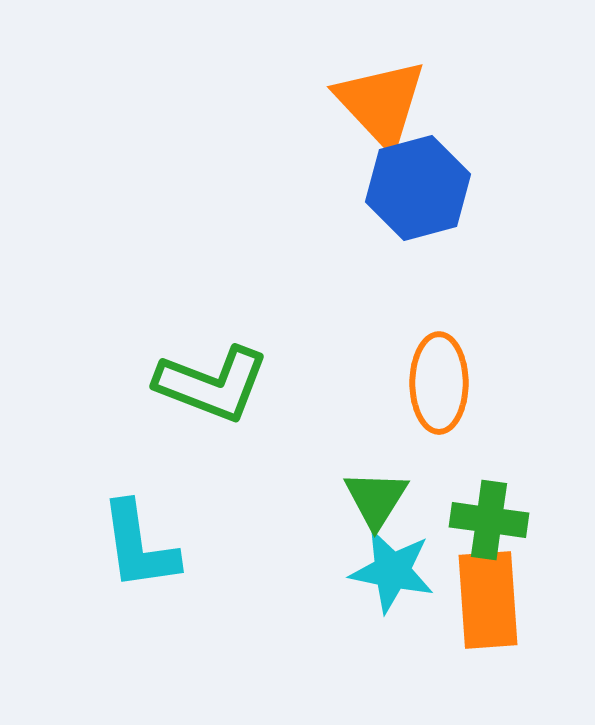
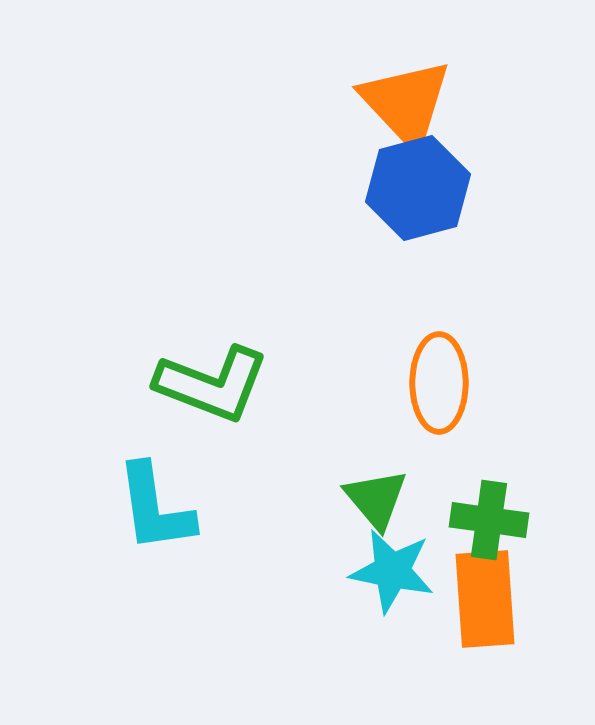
orange triangle: moved 25 px right
green triangle: rotated 12 degrees counterclockwise
cyan L-shape: moved 16 px right, 38 px up
orange rectangle: moved 3 px left, 1 px up
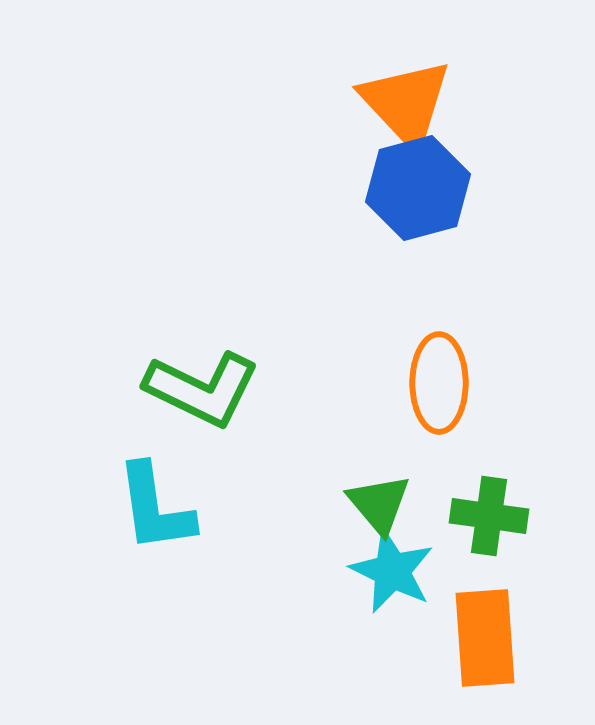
green L-shape: moved 10 px left, 5 px down; rotated 5 degrees clockwise
green triangle: moved 3 px right, 5 px down
green cross: moved 4 px up
cyan star: rotated 14 degrees clockwise
orange rectangle: moved 39 px down
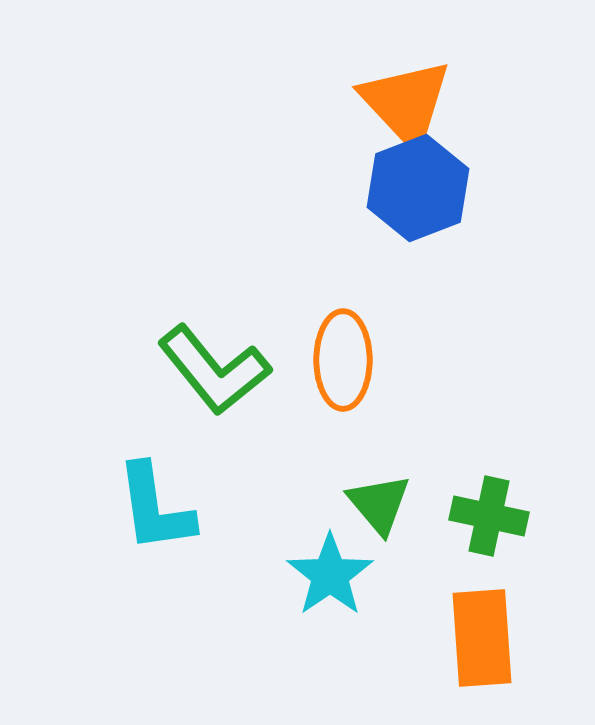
blue hexagon: rotated 6 degrees counterclockwise
orange ellipse: moved 96 px left, 23 px up
green L-shape: moved 12 px right, 19 px up; rotated 25 degrees clockwise
green cross: rotated 4 degrees clockwise
cyan star: moved 62 px left, 4 px down; rotated 12 degrees clockwise
orange rectangle: moved 3 px left
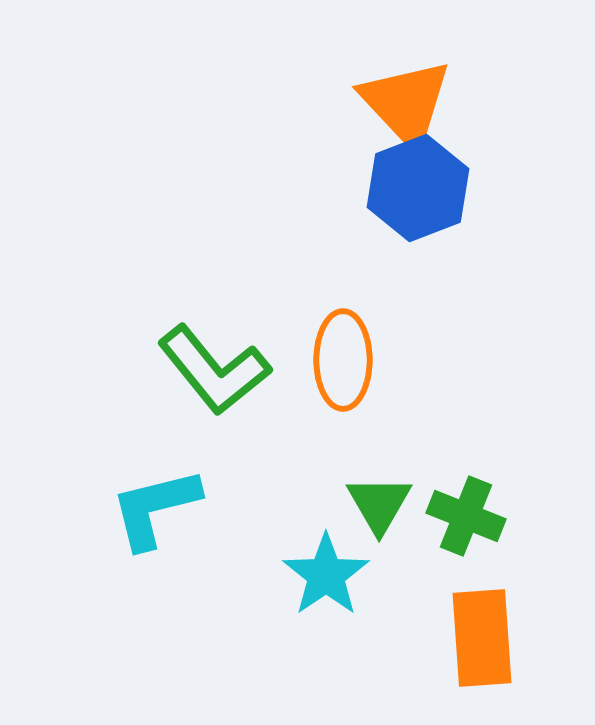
green triangle: rotated 10 degrees clockwise
cyan L-shape: rotated 84 degrees clockwise
green cross: moved 23 px left; rotated 10 degrees clockwise
cyan star: moved 4 px left
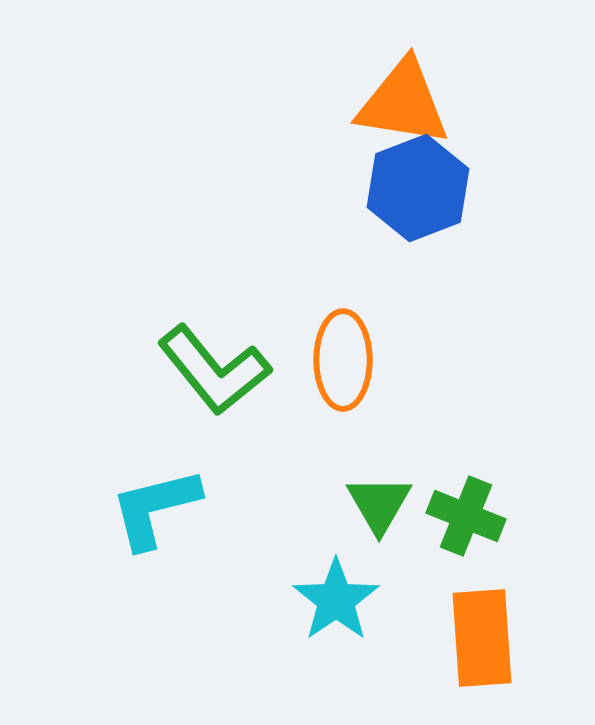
orange triangle: moved 3 px left; rotated 38 degrees counterclockwise
cyan star: moved 10 px right, 25 px down
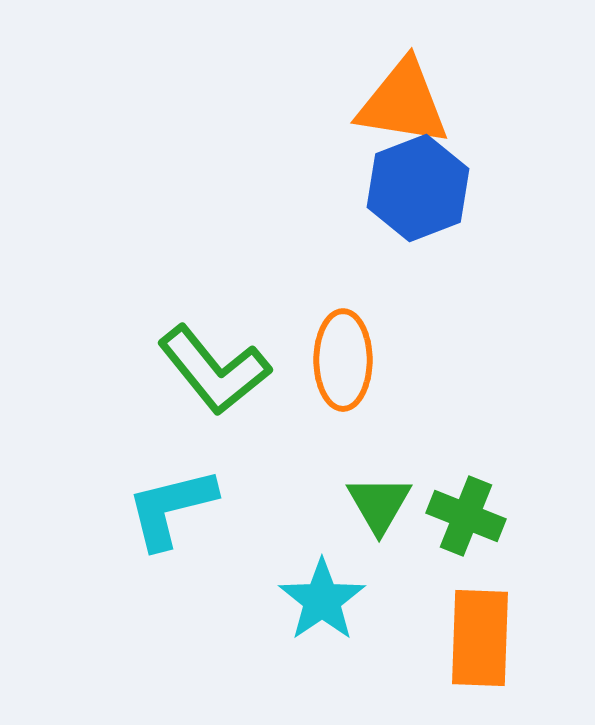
cyan L-shape: moved 16 px right
cyan star: moved 14 px left
orange rectangle: moved 2 px left; rotated 6 degrees clockwise
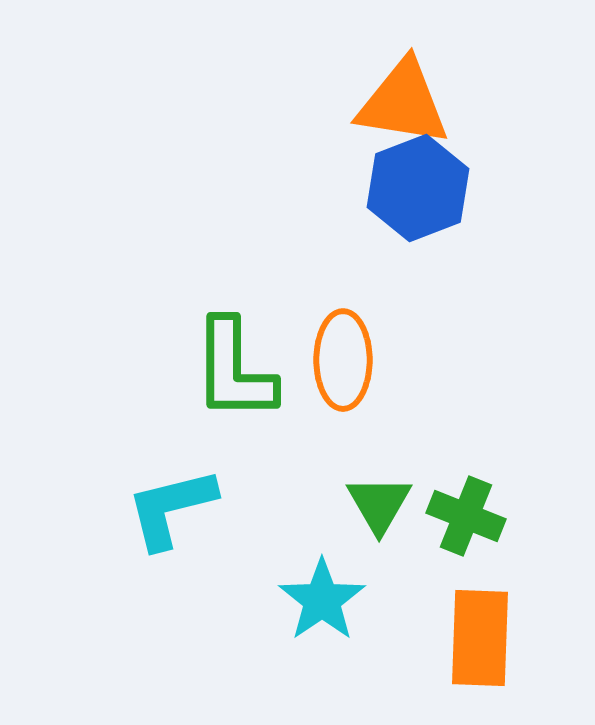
green L-shape: moved 20 px right; rotated 39 degrees clockwise
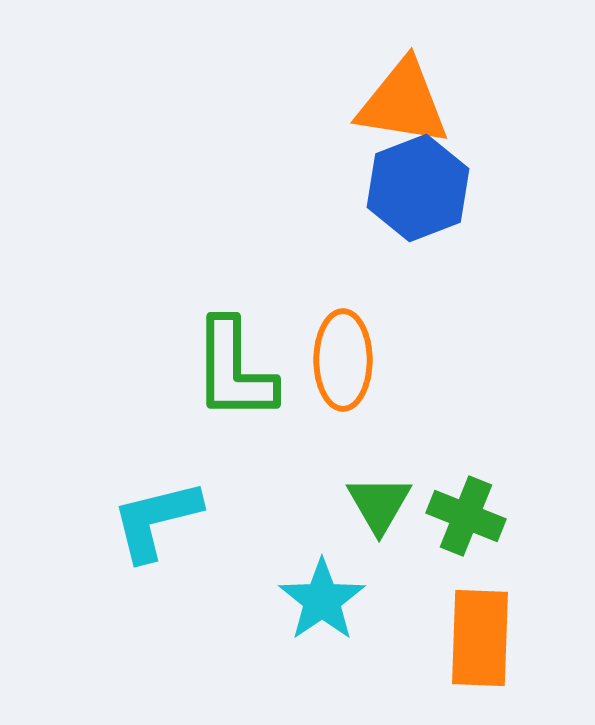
cyan L-shape: moved 15 px left, 12 px down
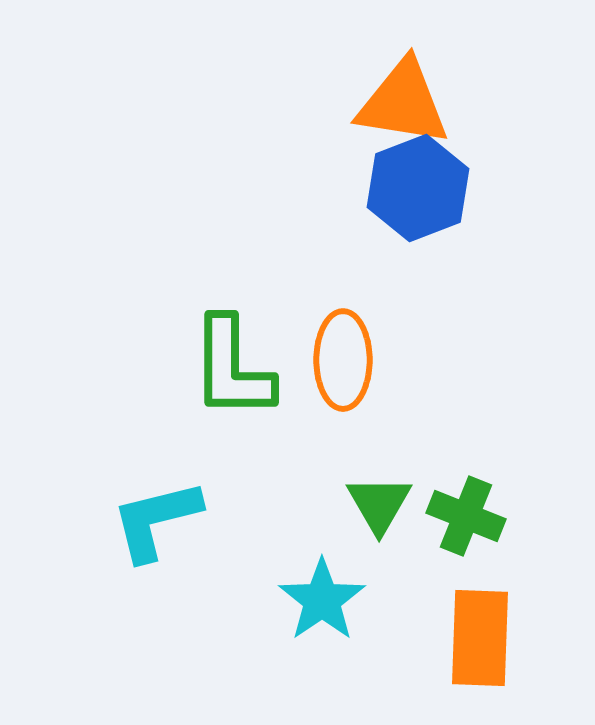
green L-shape: moved 2 px left, 2 px up
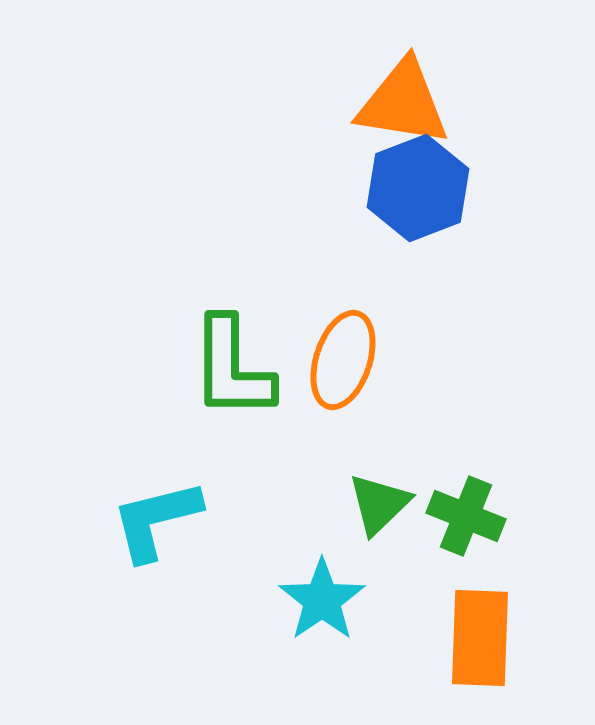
orange ellipse: rotated 18 degrees clockwise
green triangle: rotated 16 degrees clockwise
